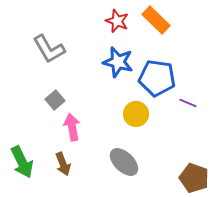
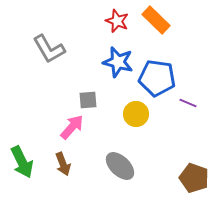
gray square: moved 33 px right; rotated 36 degrees clockwise
pink arrow: rotated 52 degrees clockwise
gray ellipse: moved 4 px left, 4 px down
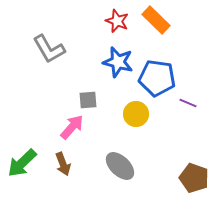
green arrow: moved 1 px down; rotated 72 degrees clockwise
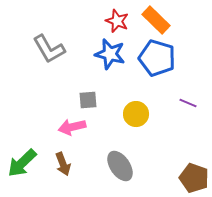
blue star: moved 8 px left, 8 px up
blue pentagon: moved 20 px up; rotated 9 degrees clockwise
pink arrow: rotated 144 degrees counterclockwise
gray ellipse: rotated 12 degrees clockwise
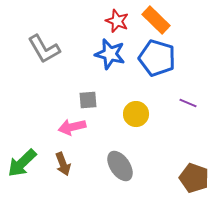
gray L-shape: moved 5 px left
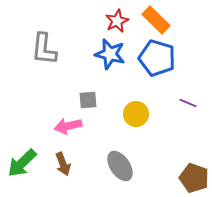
red star: rotated 25 degrees clockwise
gray L-shape: rotated 36 degrees clockwise
pink arrow: moved 4 px left, 1 px up
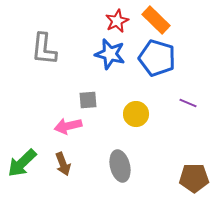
gray ellipse: rotated 20 degrees clockwise
brown pentagon: rotated 20 degrees counterclockwise
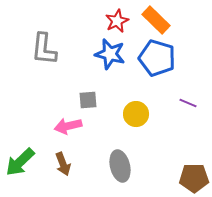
green arrow: moved 2 px left, 1 px up
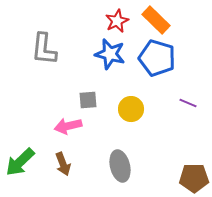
yellow circle: moved 5 px left, 5 px up
